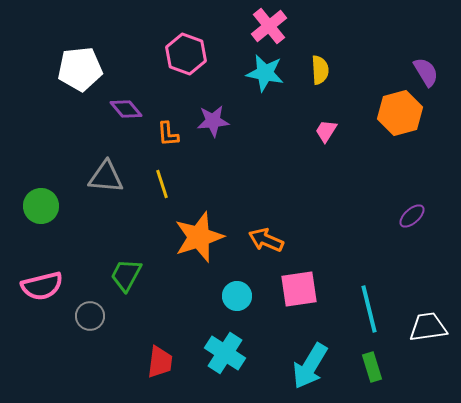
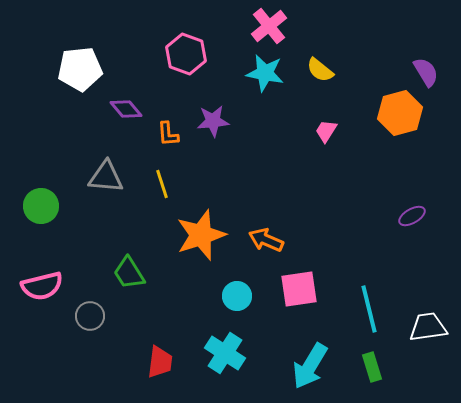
yellow semicircle: rotated 132 degrees clockwise
purple ellipse: rotated 12 degrees clockwise
orange star: moved 2 px right, 2 px up
green trapezoid: moved 3 px right, 2 px up; rotated 60 degrees counterclockwise
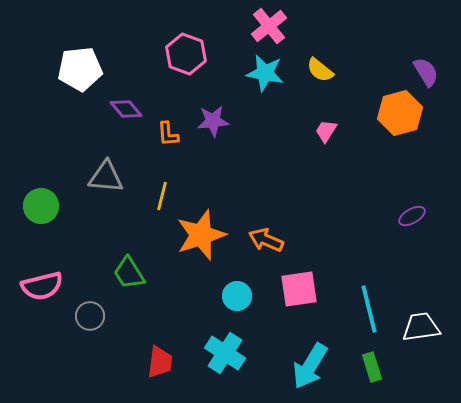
yellow line: moved 12 px down; rotated 32 degrees clockwise
white trapezoid: moved 7 px left
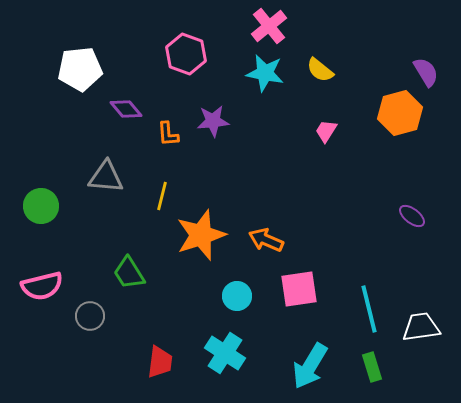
purple ellipse: rotated 68 degrees clockwise
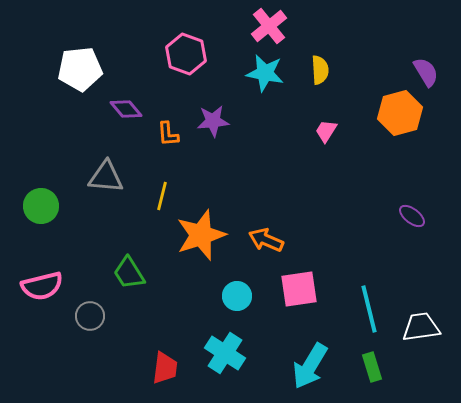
yellow semicircle: rotated 132 degrees counterclockwise
red trapezoid: moved 5 px right, 6 px down
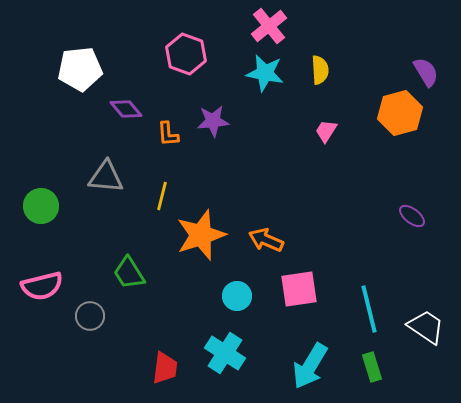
white trapezoid: moved 5 px right; rotated 42 degrees clockwise
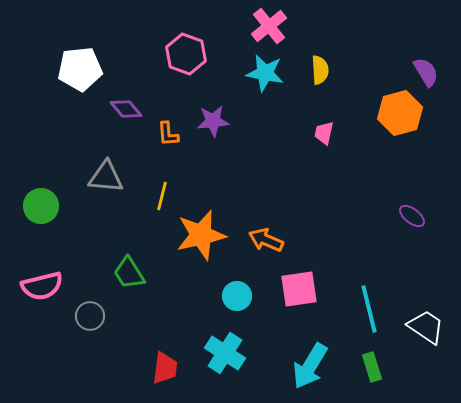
pink trapezoid: moved 2 px left, 2 px down; rotated 20 degrees counterclockwise
orange star: rotated 6 degrees clockwise
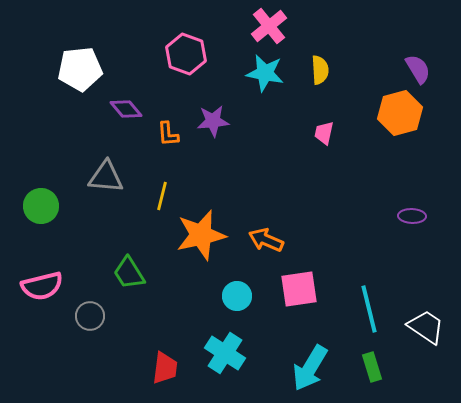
purple semicircle: moved 8 px left, 3 px up
purple ellipse: rotated 36 degrees counterclockwise
cyan arrow: moved 2 px down
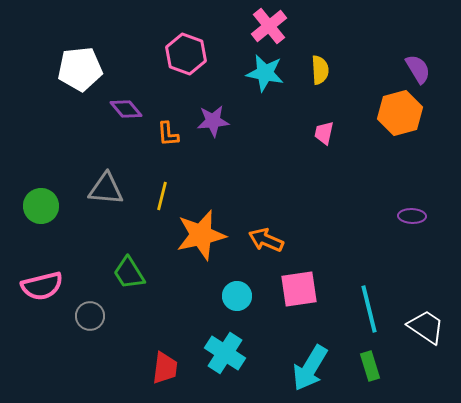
gray triangle: moved 12 px down
green rectangle: moved 2 px left, 1 px up
